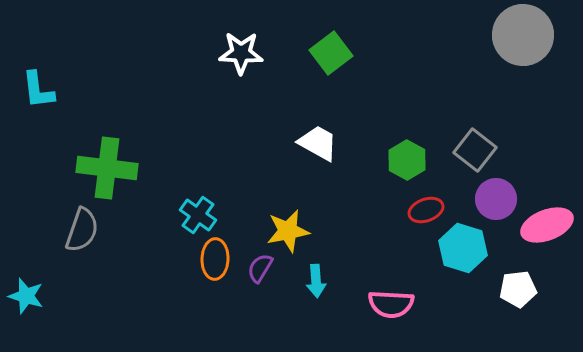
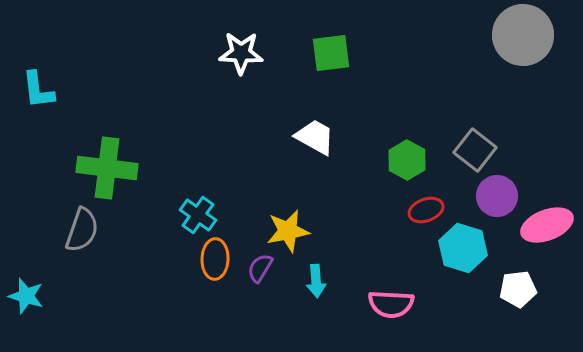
green square: rotated 30 degrees clockwise
white trapezoid: moved 3 px left, 6 px up
purple circle: moved 1 px right, 3 px up
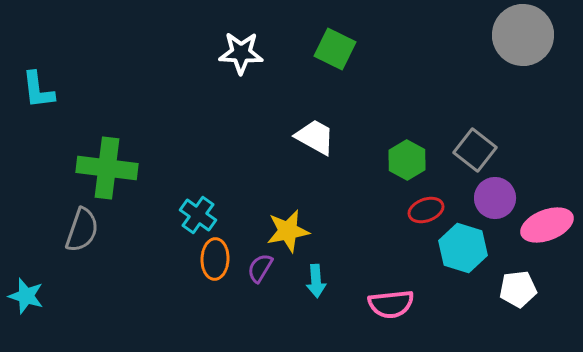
green square: moved 4 px right, 4 px up; rotated 33 degrees clockwise
purple circle: moved 2 px left, 2 px down
pink semicircle: rotated 9 degrees counterclockwise
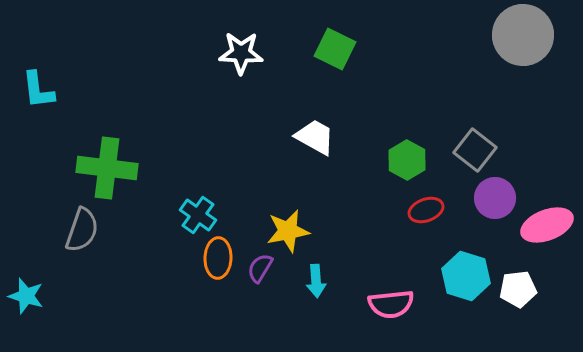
cyan hexagon: moved 3 px right, 28 px down
orange ellipse: moved 3 px right, 1 px up
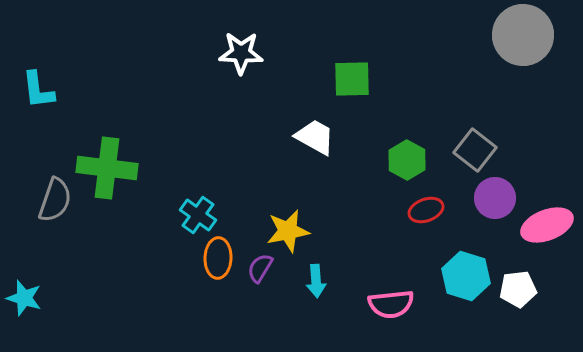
green square: moved 17 px right, 30 px down; rotated 27 degrees counterclockwise
gray semicircle: moved 27 px left, 30 px up
cyan star: moved 2 px left, 2 px down
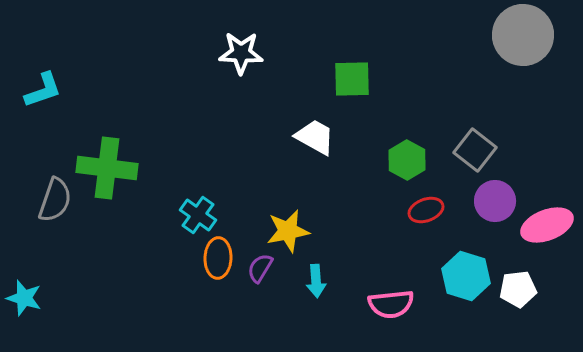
cyan L-shape: moved 5 px right; rotated 102 degrees counterclockwise
purple circle: moved 3 px down
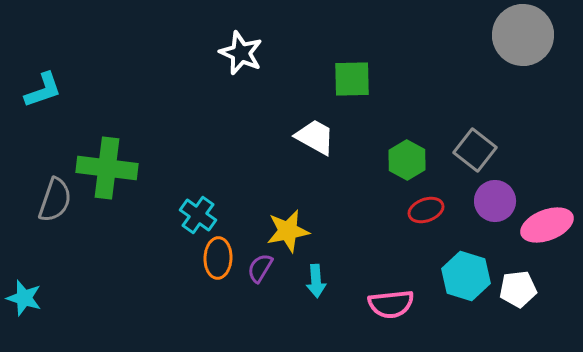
white star: rotated 21 degrees clockwise
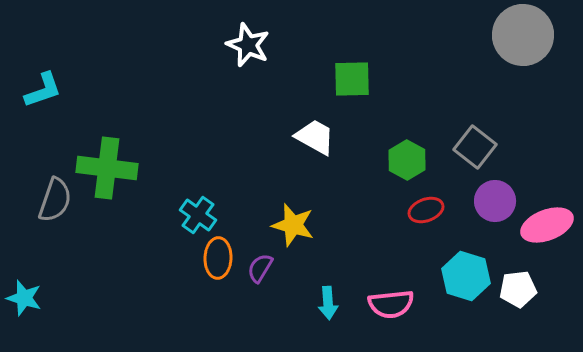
white star: moved 7 px right, 8 px up
gray square: moved 3 px up
yellow star: moved 5 px right, 6 px up; rotated 27 degrees clockwise
cyan arrow: moved 12 px right, 22 px down
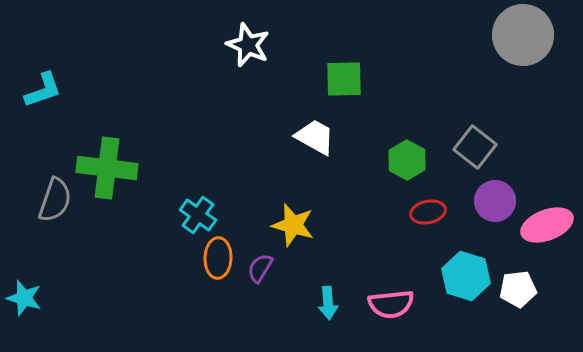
green square: moved 8 px left
red ellipse: moved 2 px right, 2 px down; rotated 8 degrees clockwise
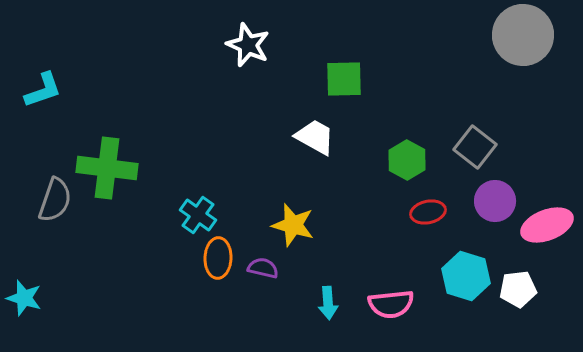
purple semicircle: moved 3 px right; rotated 72 degrees clockwise
